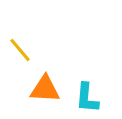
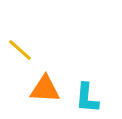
yellow line: rotated 8 degrees counterclockwise
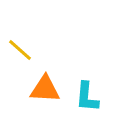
cyan L-shape: moved 1 px up
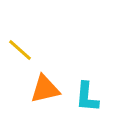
orange triangle: rotated 16 degrees counterclockwise
